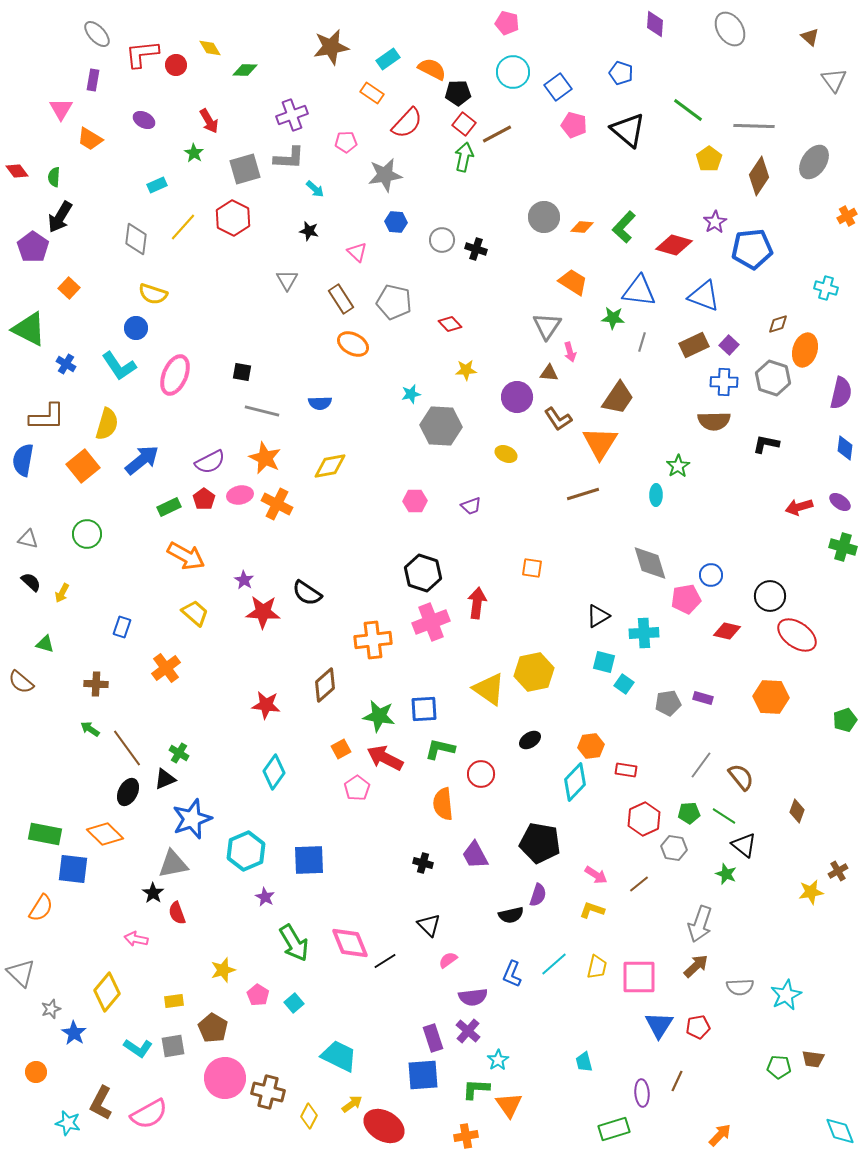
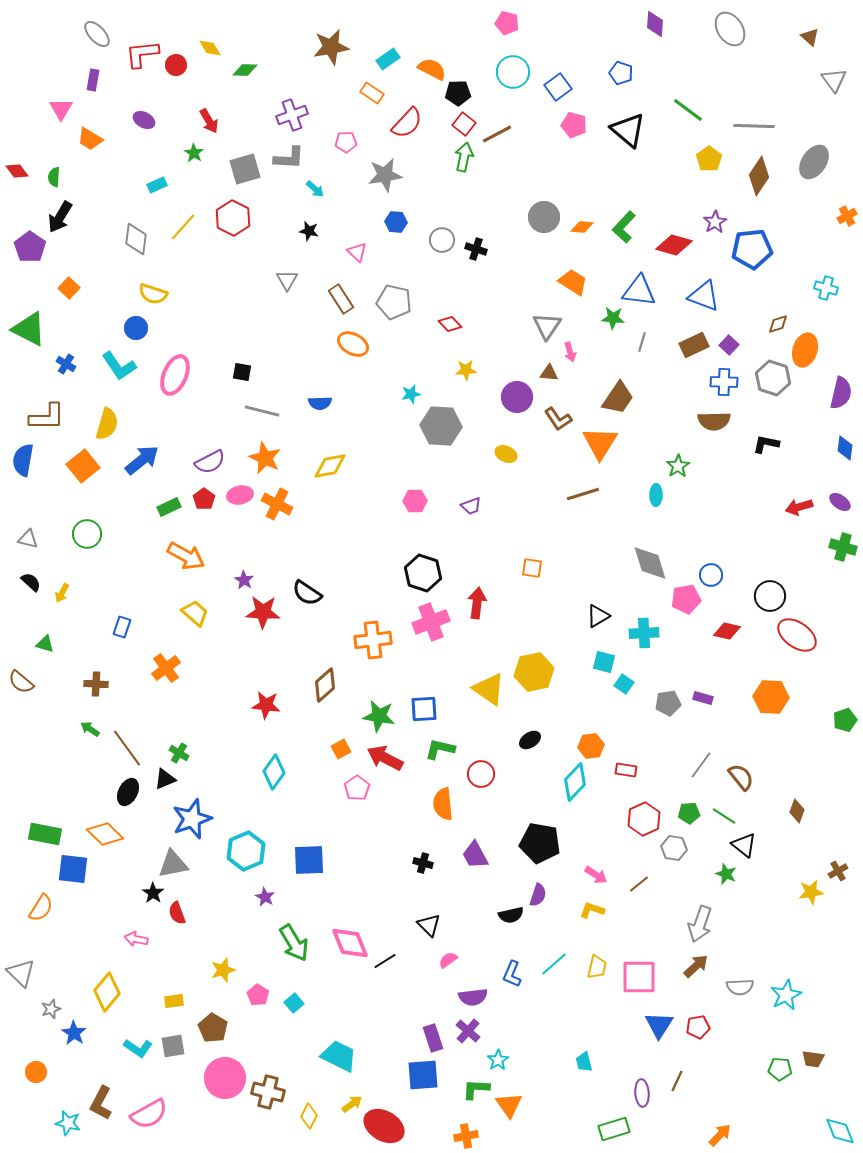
purple pentagon at (33, 247): moved 3 px left
green pentagon at (779, 1067): moved 1 px right, 2 px down
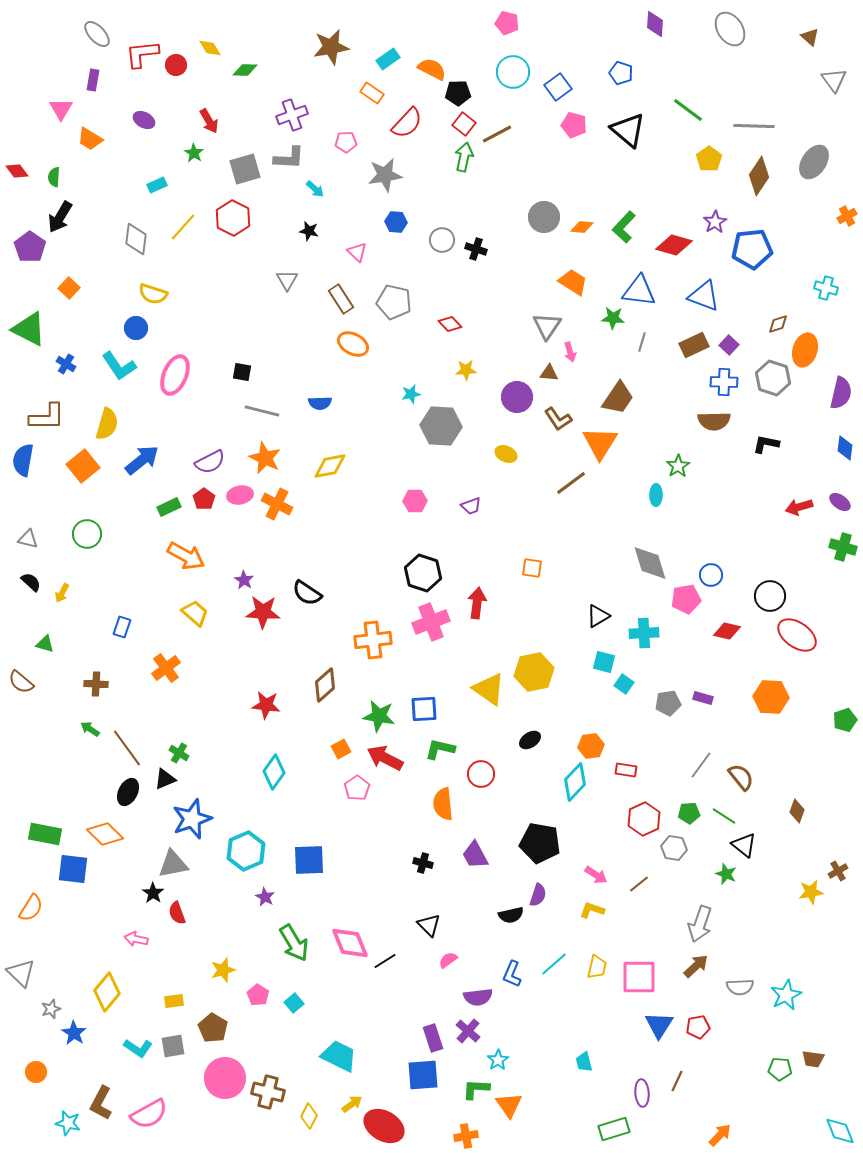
brown line at (583, 494): moved 12 px left, 11 px up; rotated 20 degrees counterclockwise
orange semicircle at (41, 908): moved 10 px left
purple semicircle at (473, 997): moved 5 px right
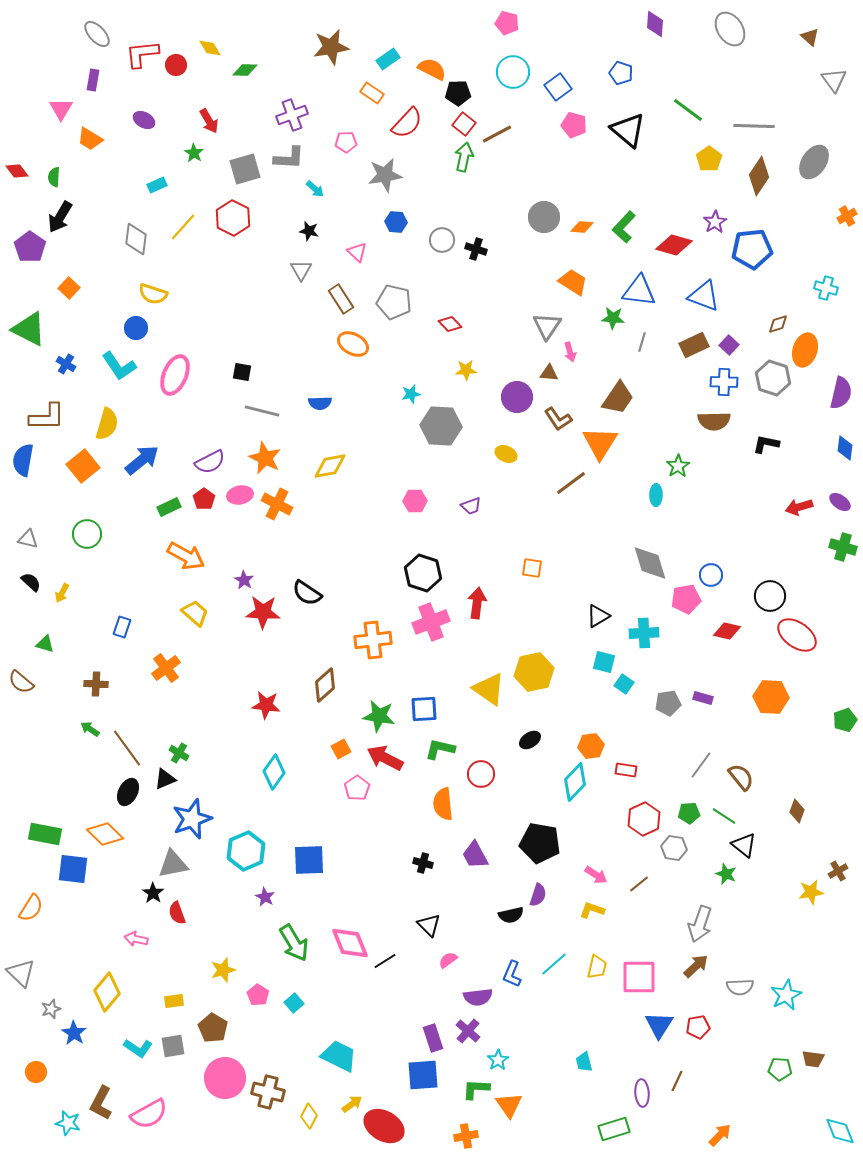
gray triangle at (287, 280): moved 14 px right, 10 px up
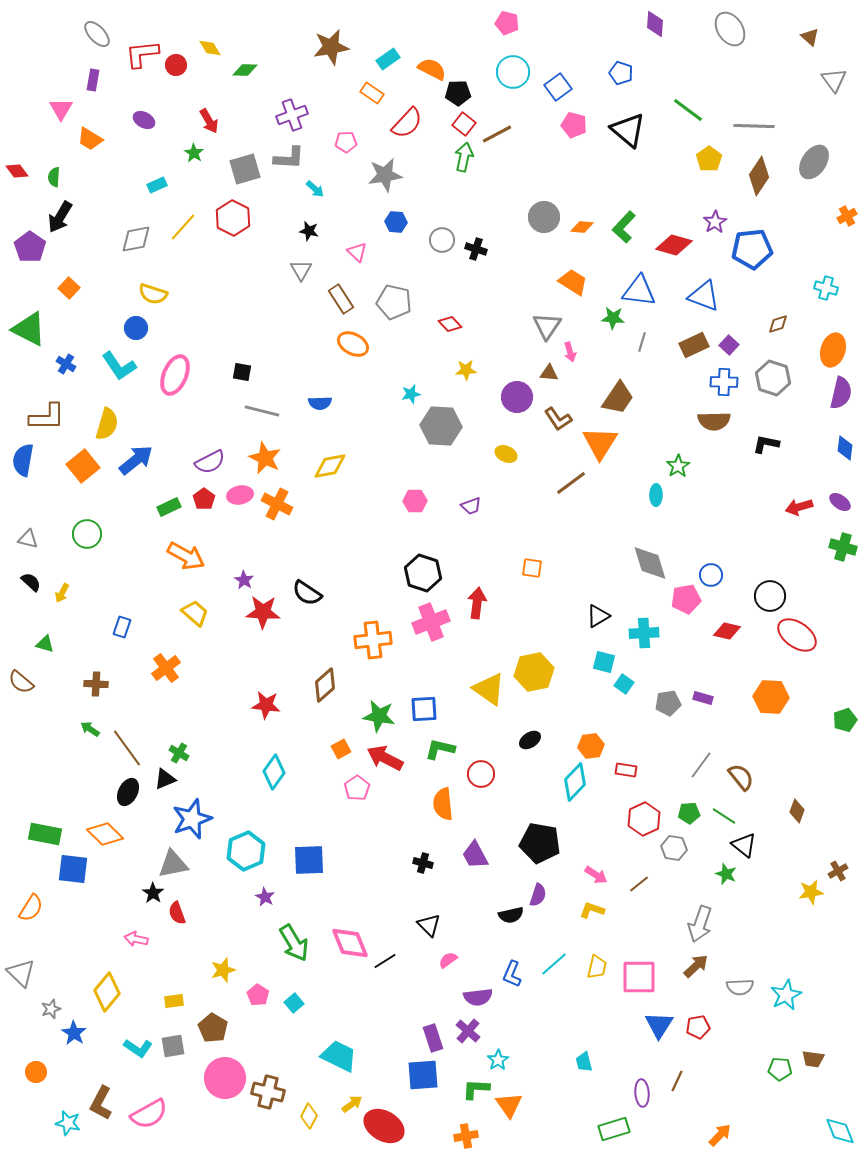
gray diamond at (136, 239): rotated 72 degrees clockwise
orange ellipse at (805, 350): moved 28 px right
blue arrow at (142, 460): moved 6 px left
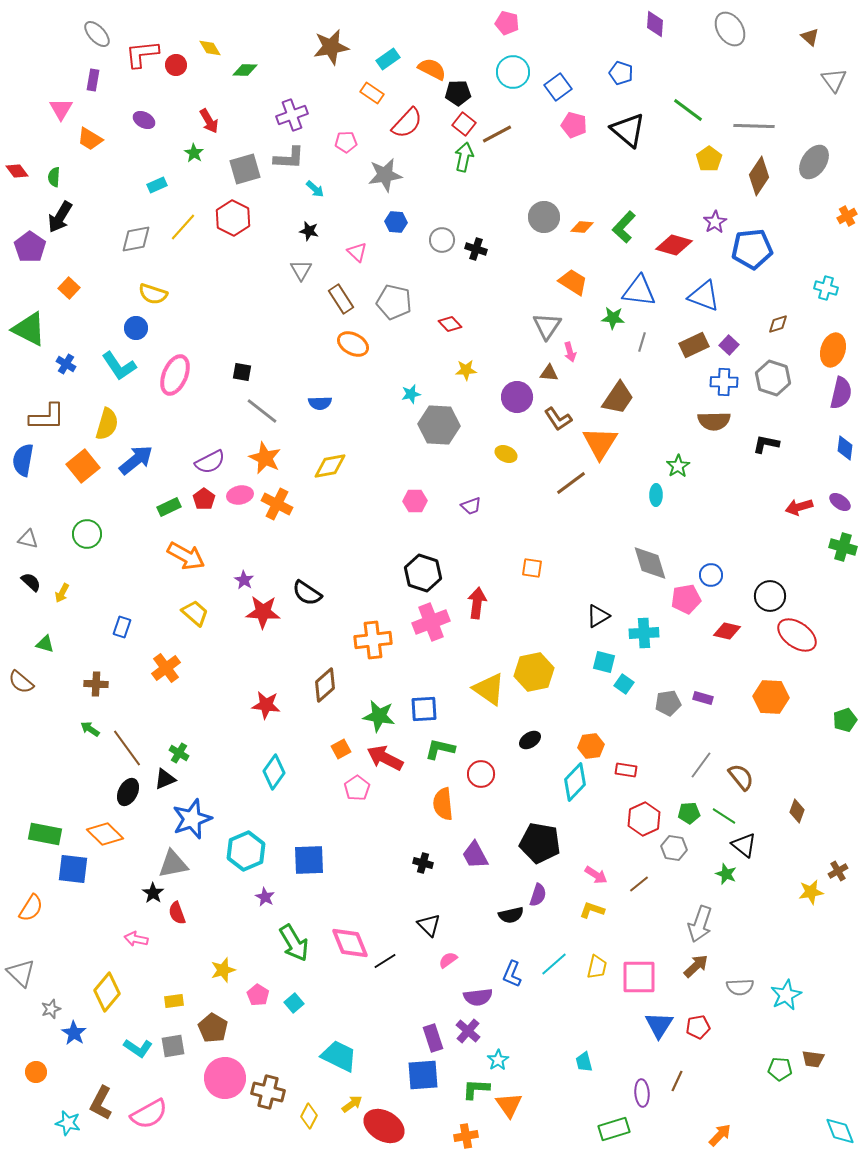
gray line at (262, 411): rotated 24 degrees clockwise
gray hexagon at (441, 426): moved 2 px left, 1 px up
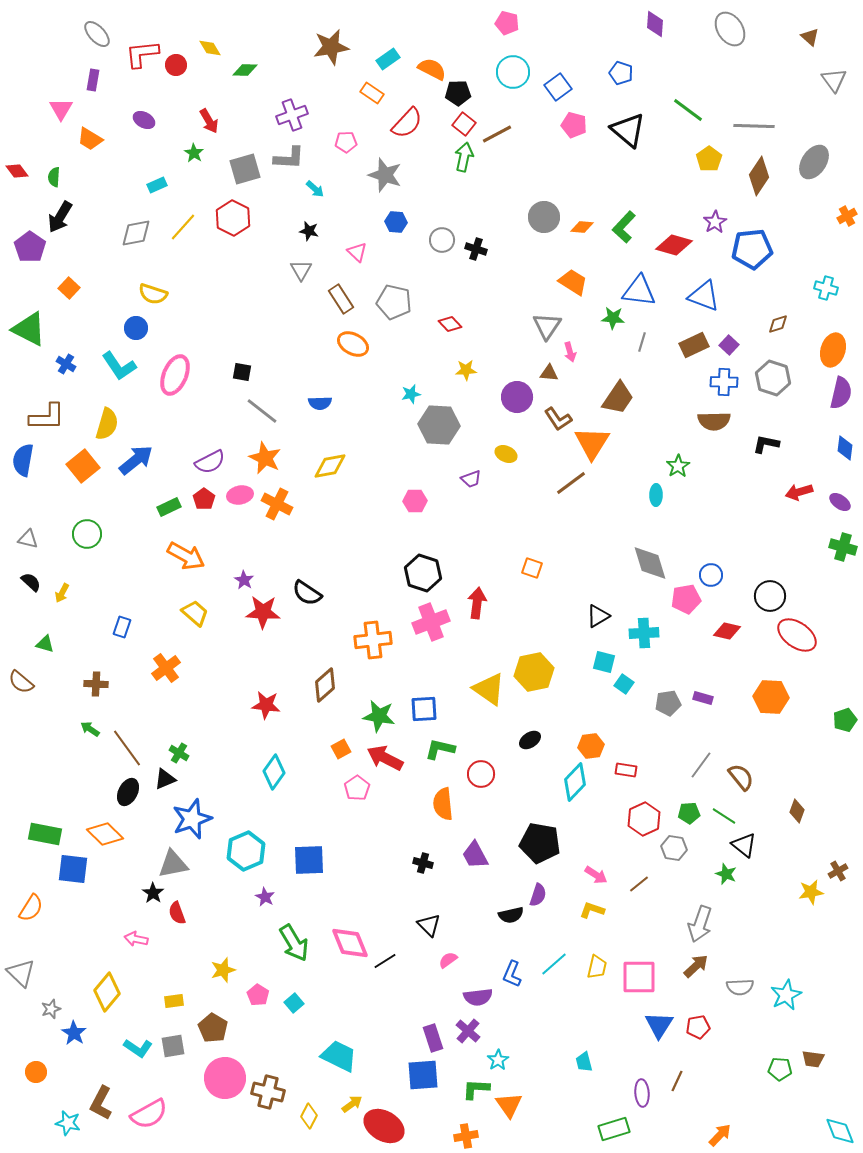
gray star at (385, 175): rotated 28 degrees clockwise
gray diamond at (136, 239): moved 6 px up
orange triangle at (600, 443): moved 8 px left
purple trapezoid at (471, 506): moved 27 px up
red arrow at (799, 507): moved 15 px up
orange square at (532, 568): rotated 10 degrees clockwise
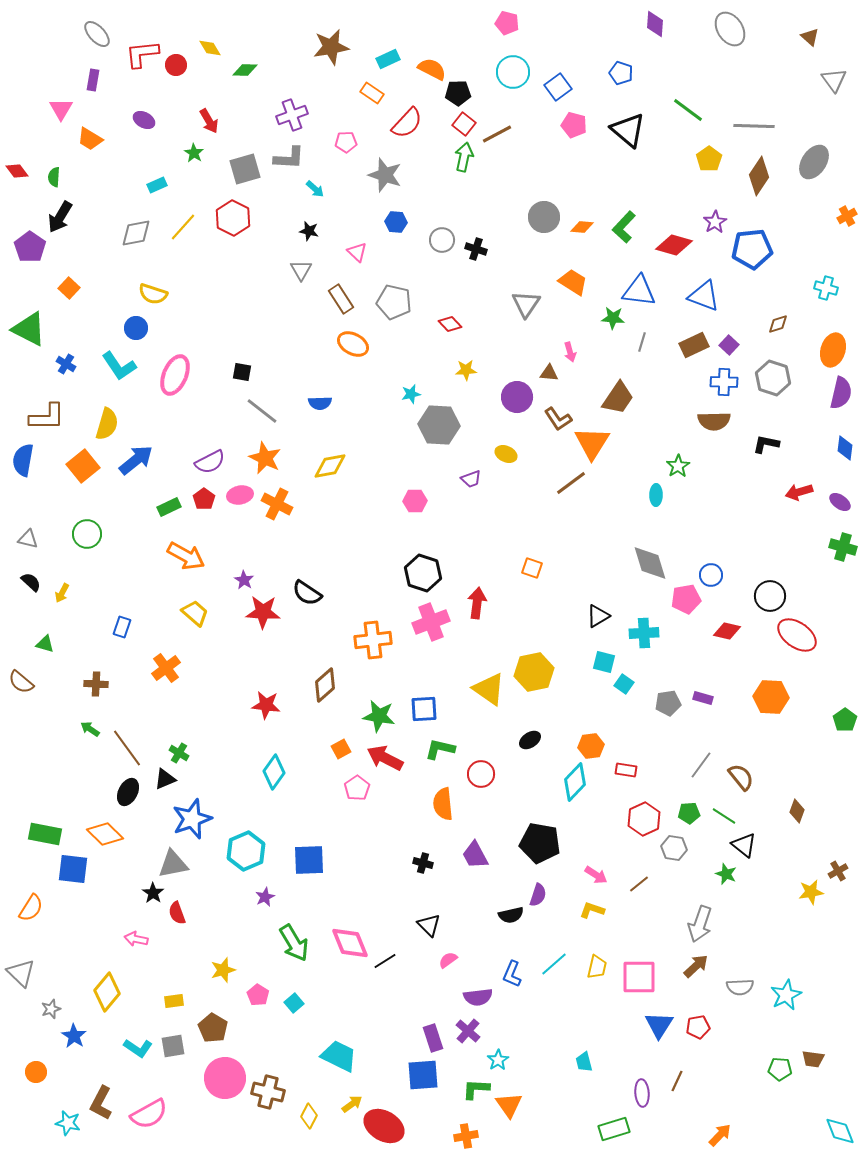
cyan rectangle at (388, 59): rotated 10 degrees clockwise
gray triangle at (547, 326): moved 21 px left, 22 px up
green pentagon at (845, 720): rotated 15 degrees counterclockwise
purple star at (265, 897): rotated 18 degrees clockwise
blue star at (74, 1033): moved 3 px down
